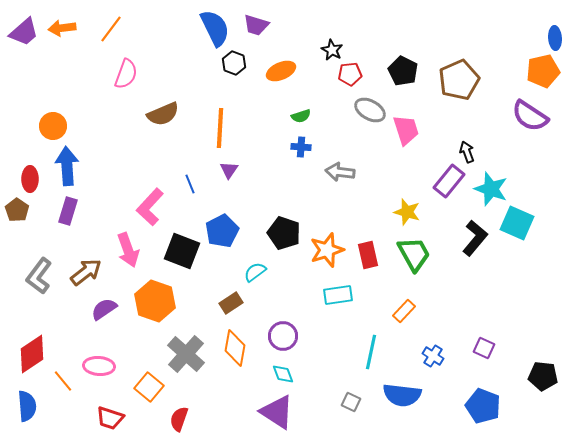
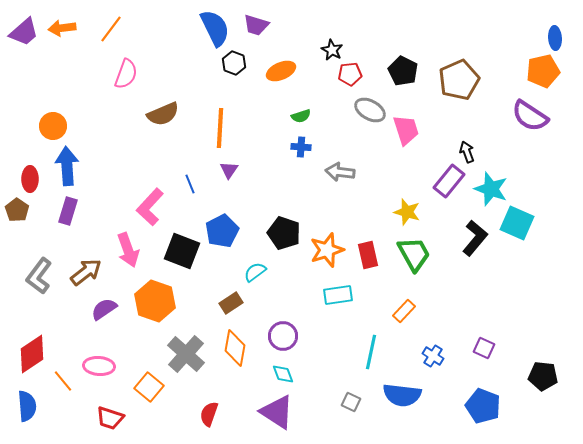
red semicircle at (179, 419): moved 30 px right, 5 px up
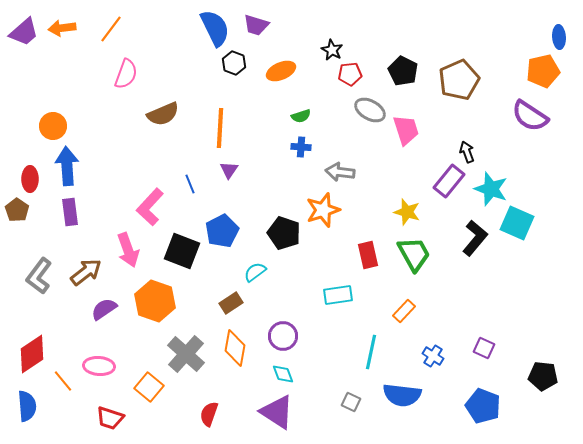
blue ellipse at (555, 38): moved 4 px right, 1 px up
purple rectangle at (68, 211): moved 2 px right, 1 px down; rotated 24 degrees counterclockwise
orange star at (327, 250): moved 4 px left, 40 px up
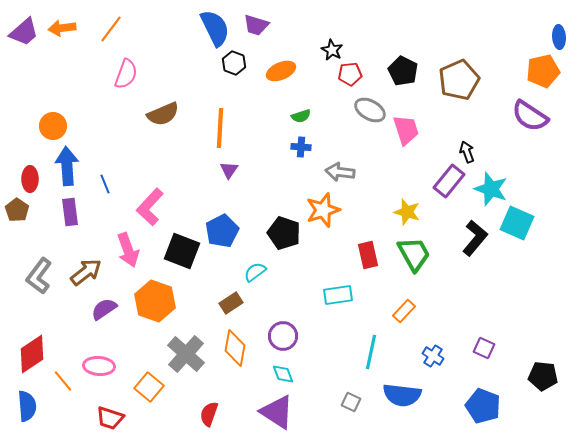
blue line at (190, 184): moved 85 px left
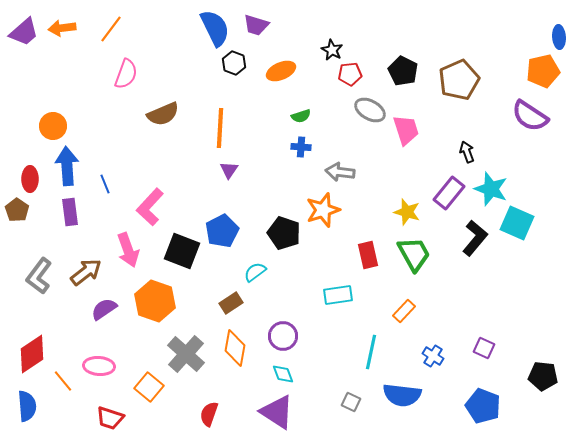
purple rectangle at (449, 181): moved 12 px down
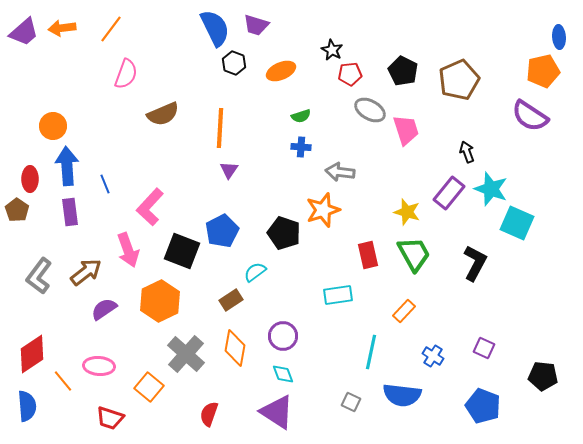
black L-shape at (475, 238): moved 25 px down; rotated 12 degrees counterclockwise
orange hexagon at (155, 301): moved 5 px right; rotated 15 degrees clockwise
brown rectangle at (231, 303): moved 3 px up
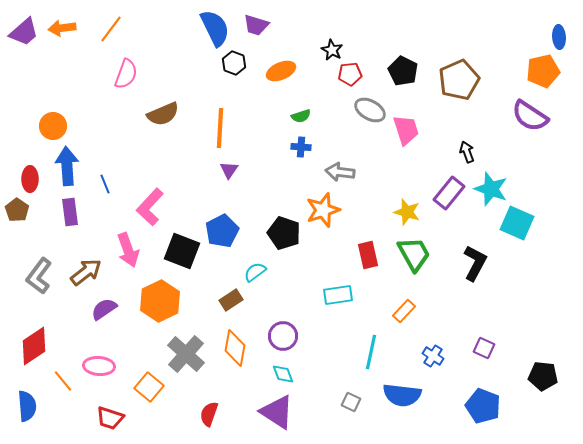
red diamond at (32, 354): moved 2 px right, 8 px up
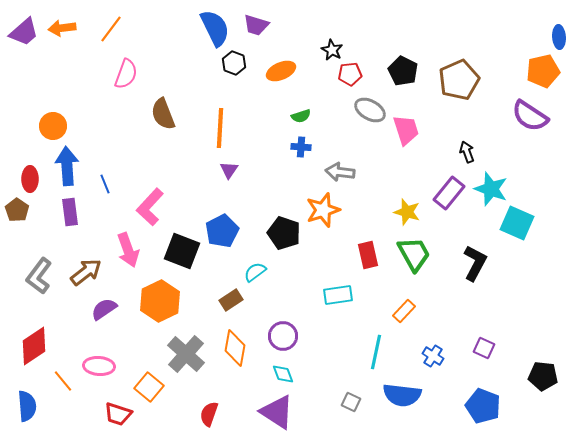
brown semicircle at (163, 114): rotated 92 degrees clockwise
cyan line at (371, 352): moved 5 px right
red trapezoid at (110, 418): moved 8 px right, 4 px up
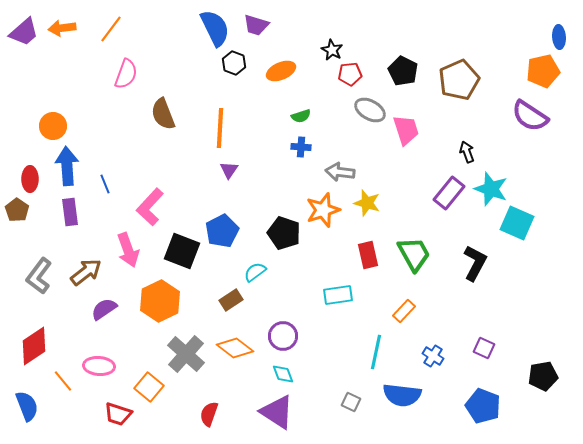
yellow star at (407, 212): moved 40 px left, 9 px up
orange diamond at (235, 348): rotated 63 degrees counterclockwise
black pentagon at (543, 376): rotated 16 degrees counterclockwise
blue semicircle at (27, 406): rotated 16 degrees counterclockwise
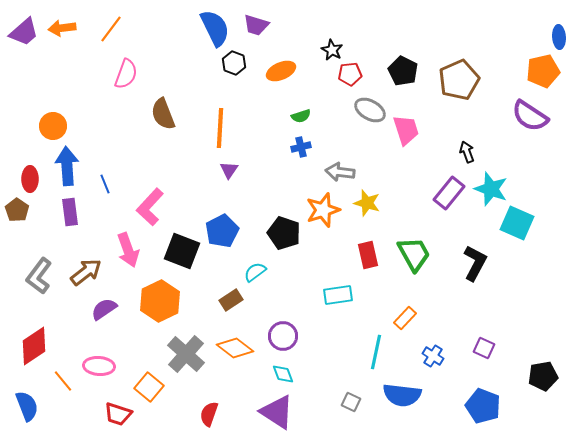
blue cross at (301, 147): rotated 18 degrees counterclockwise
orange rectangle at (404, 311): moved 1 px right, 7 px down
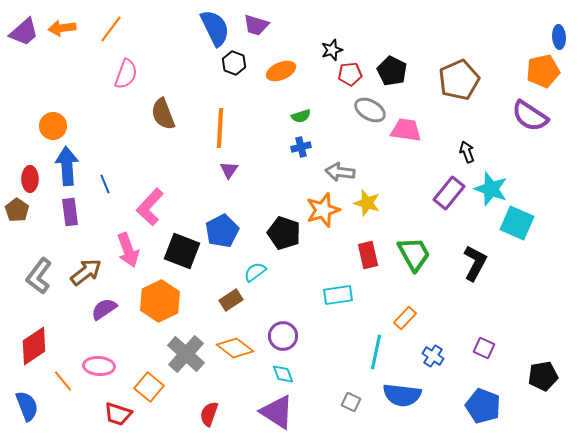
black star at (332, 50): rotated 25 degrees clockwise
black pentagon at (403, 71): moved 11 px left
pink trapezoid at (406, 130): rotated 64 degrees counterclockwise
